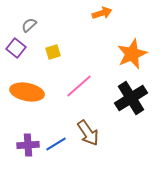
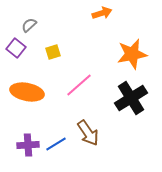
orange star: rotated 12 degrees clockwise
pink line: moved 1 px up
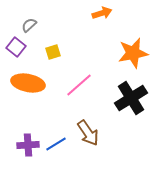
purple square: moved 1 px up
orange star: moved 1 px right, 1 px up
orange ellipse: moved 1 px right, 9 px up
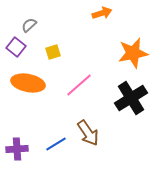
purple cross: moved 11 px left, 4 px down
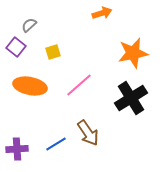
orange ellipse: moved 2 px right, 3 px down
